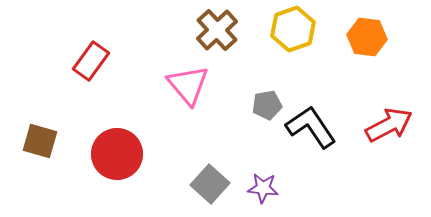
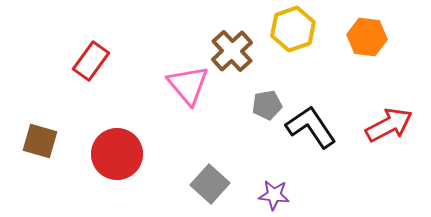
brown cross: moved 15 px right, 21 px down
purple star: moved 11 px right, 7 px down
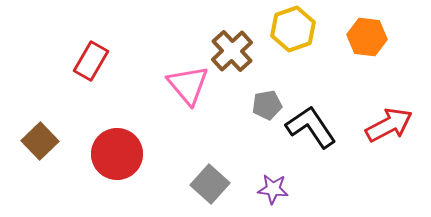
red rectangle: rotated 6 degrees counterclockwise
brown square: rotated 30 degrees clockwise
purple star: moved 1 px left, 6 px up
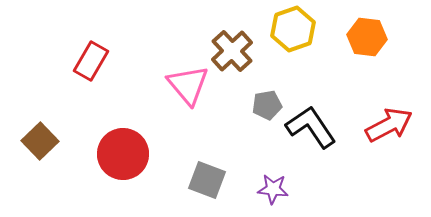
red circle: moved 6 px right
gray square: moved 3 px left, 4 px up; rotated 21 degrees counterclockwise
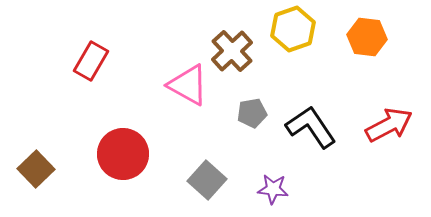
pink triangle: rotated 21 degrees counterclockwise
gray pentagon: moved 15 px left, 8 px down
brown square: moved 4 px left, 28 px down
gray square: rotated 21 degrees clockwise
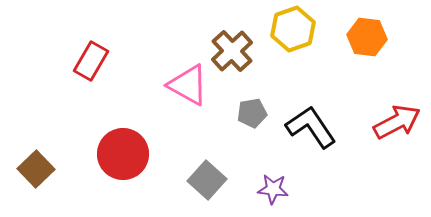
red arrow: moved 8 px right, 3 px up
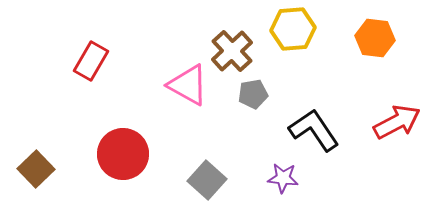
yellow hexagon: rotated 15 degrees clockwise
orange hexagon: moved 8 px right, 1 px down
gray pentagon: moved 1 px right, 19 px up
black L-shape: moved 3 px right, 3 px down
purple star: moved 10 px right, 11 px up
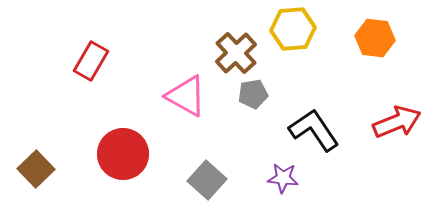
brown cross: moved 4 px right, 2 px down
pink triangle: moved 2 px left, 11 px down
red arrow: rotated 6 degrees clockwise
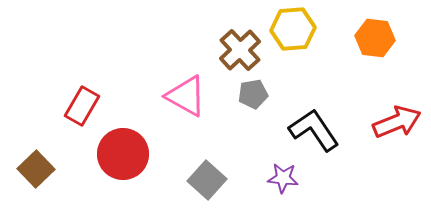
brown cross: moved 4 px right, 3 px up
red rectangle: moved 9 px left, 45 px down
